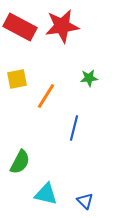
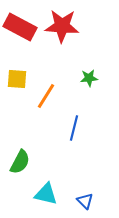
red star: rotated 12 degrees clockwise
yellow square: rotated 15 degrees clockwise
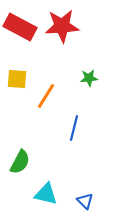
red star: rotated 8 degrees counterclockwise
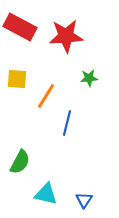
red star: moved 4 px right, 10 px down
blue line: moved 7 px left, 5 px up
blue triangle: moved 1 px left, 1 px up; rotated 18 degrees clockwise
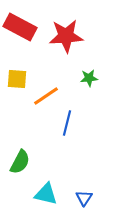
orange line: rotated 24 degrees clockwise
blue triangle: moved 2 px up
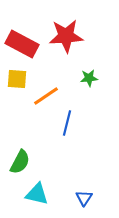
red rectangle: moved 2 px right, 17 px down
cyan triangle: moved 9 px left
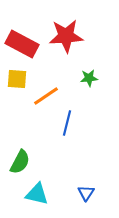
blue triangle: moved 2 px right, 5 px up
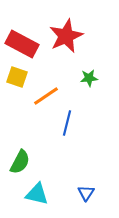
red star: rotated 20 degrees counterclockwise
yellow square: moved 2 px up; rotated 15 degrees clockwise
